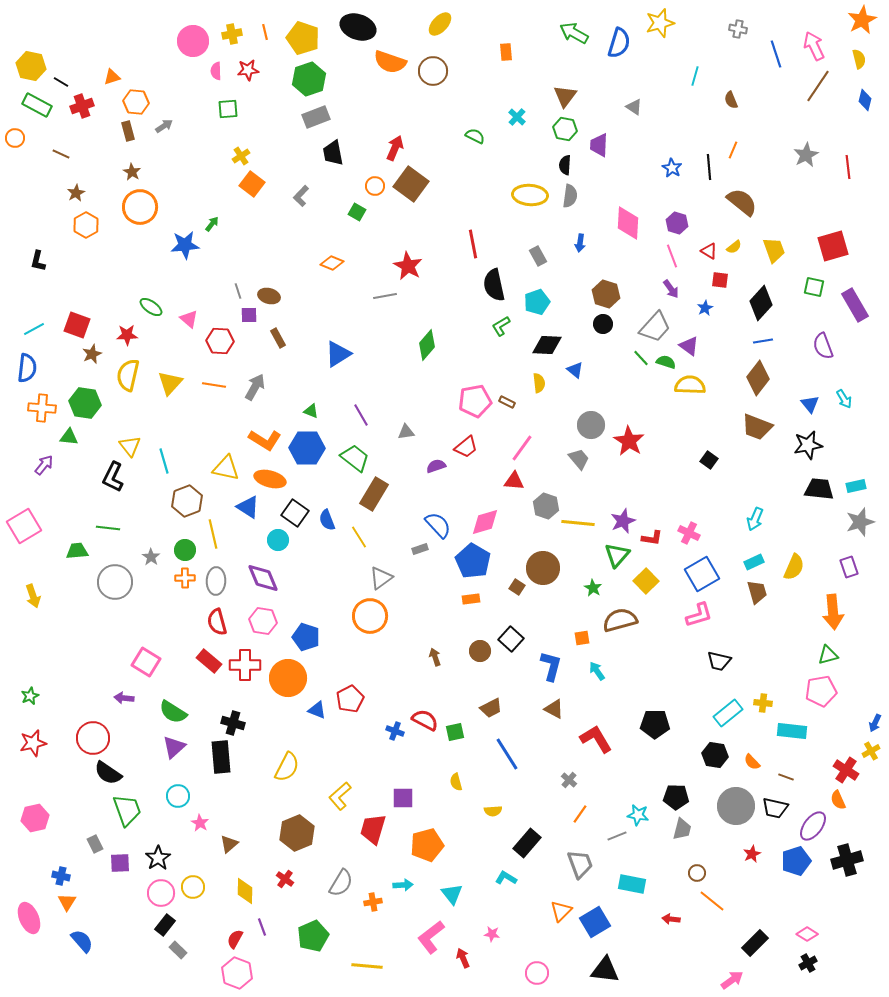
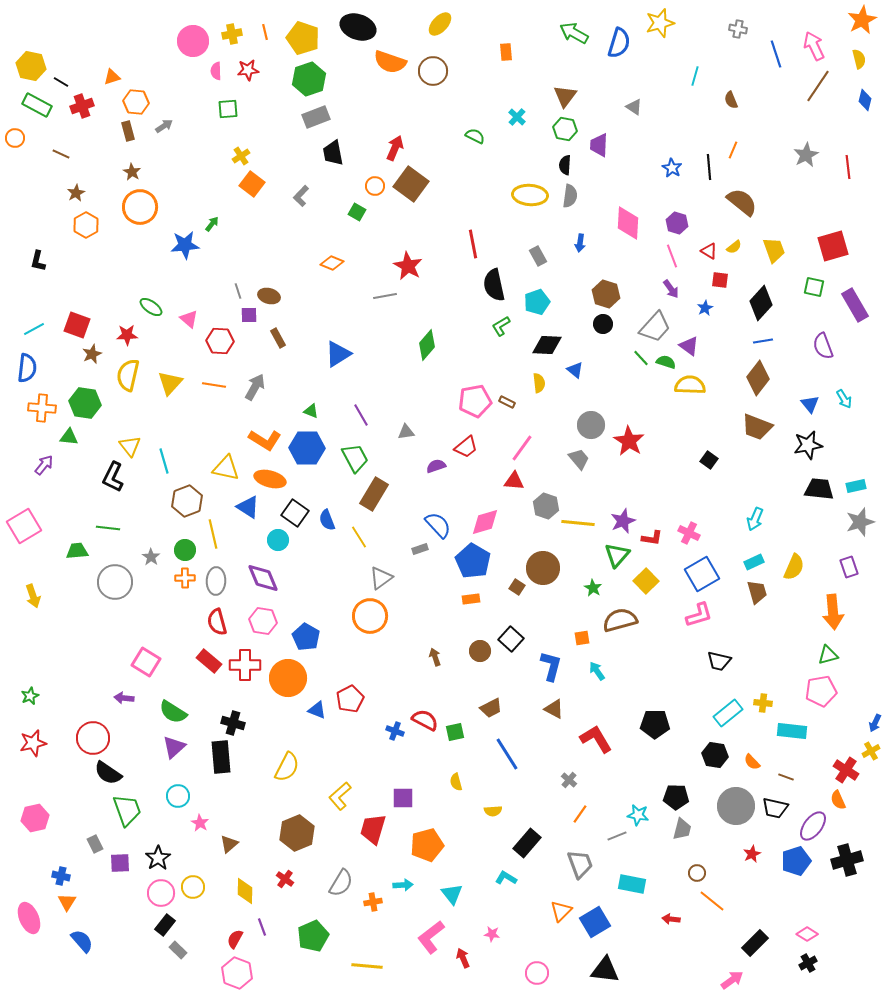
green trapezoid at (355, 458): rotated 24 degrees clockwise
blue pentagon at (306, 637): rotated 12 degrees clockwise
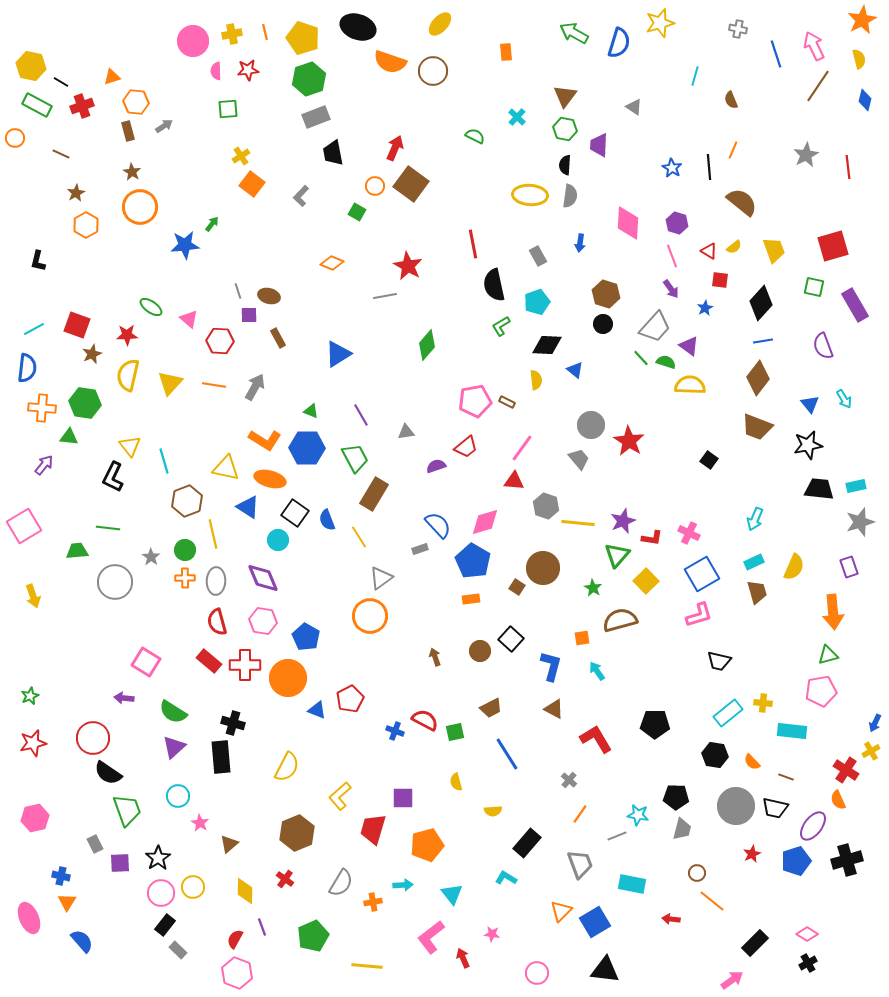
yellow semicircle at (539, 383): moved 3 px left, 3 px up
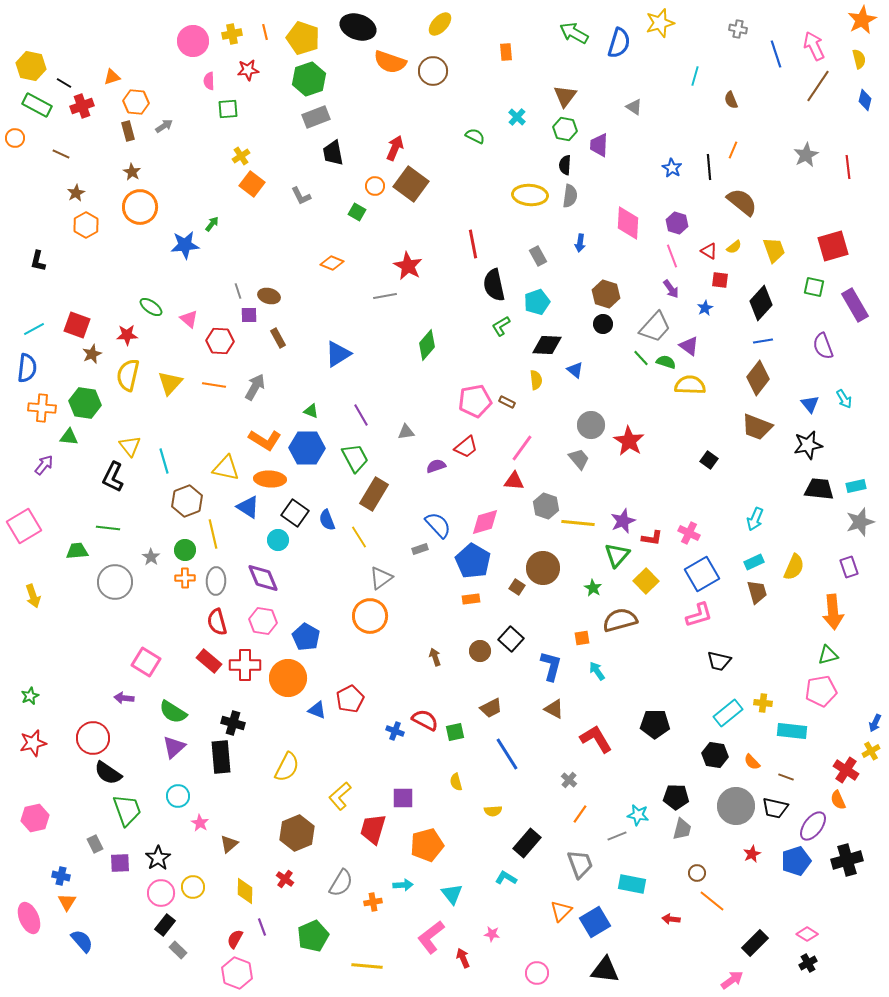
pink semicircle at (216, 71): moved 7 px left, 10 px down
black line at (61, 82): moved 3 px right, 1 px down
gray L-shape at (301, 196): rotated 70 degrees counterclockwise
orange ellipse at (270, 479): rotated 12 degrees counterclockwise
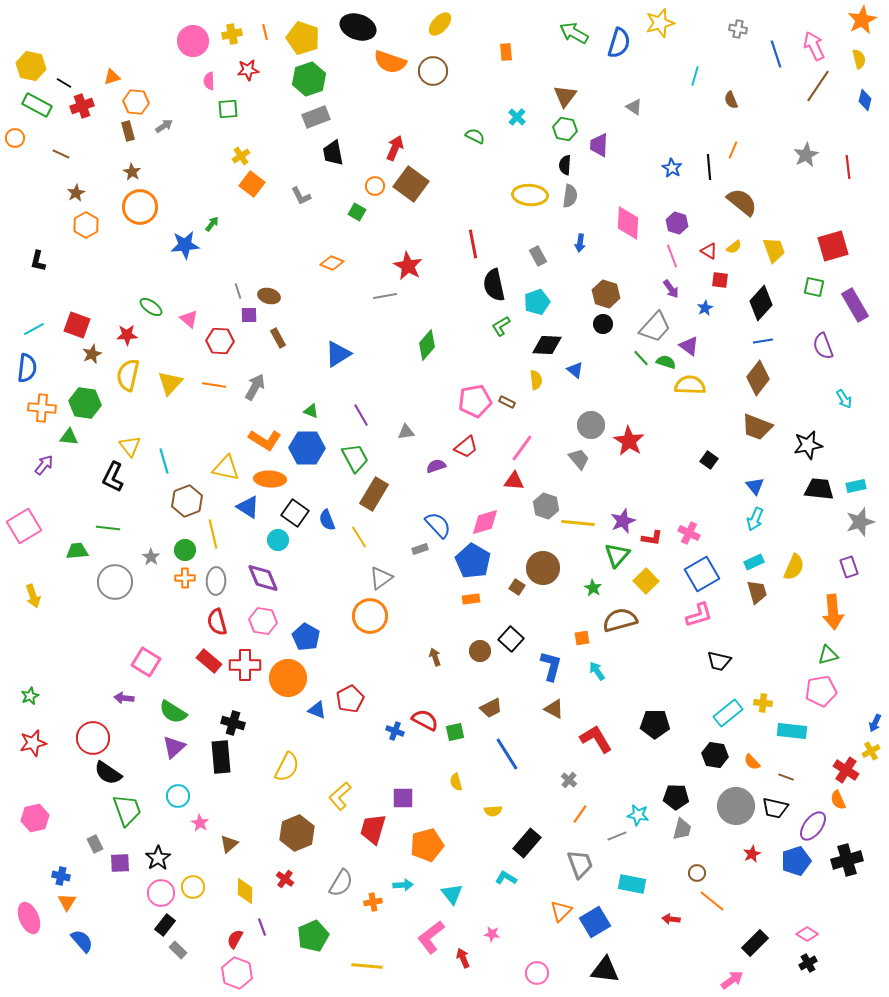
blue triangle at (810, 404): moved 55 px left, 82 px down
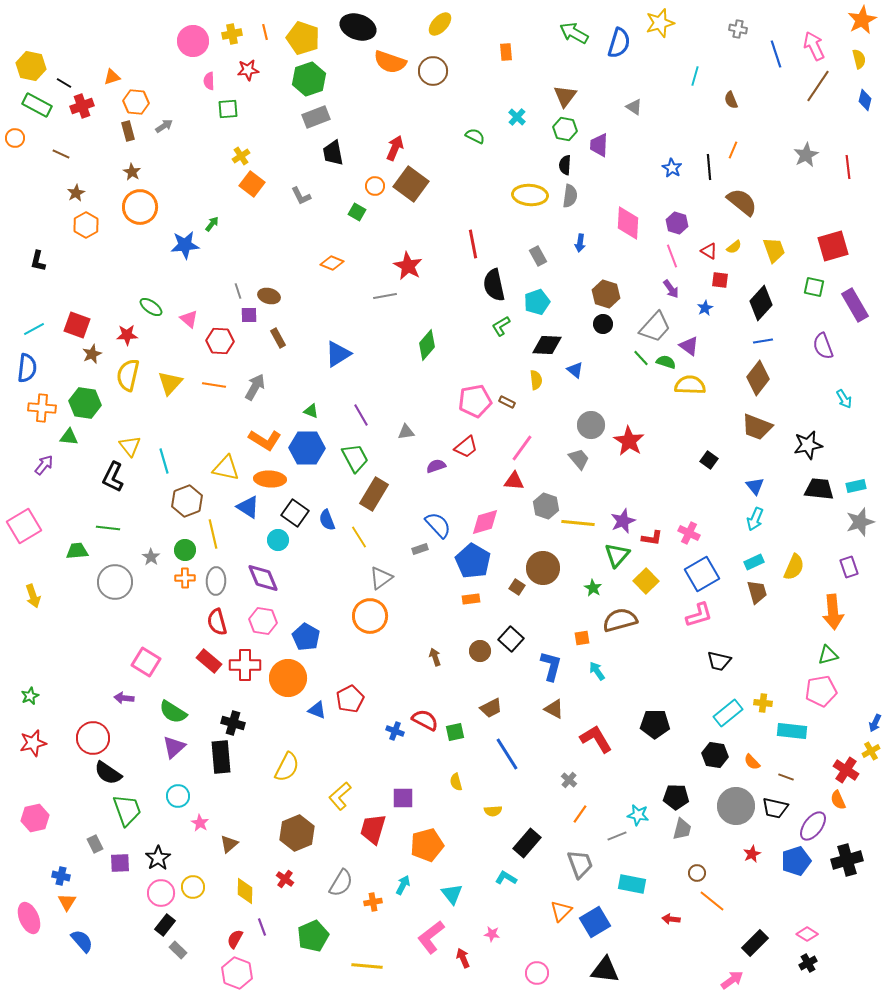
cyan arrow at (403, 885): rotated 60 degrees counterclockwise
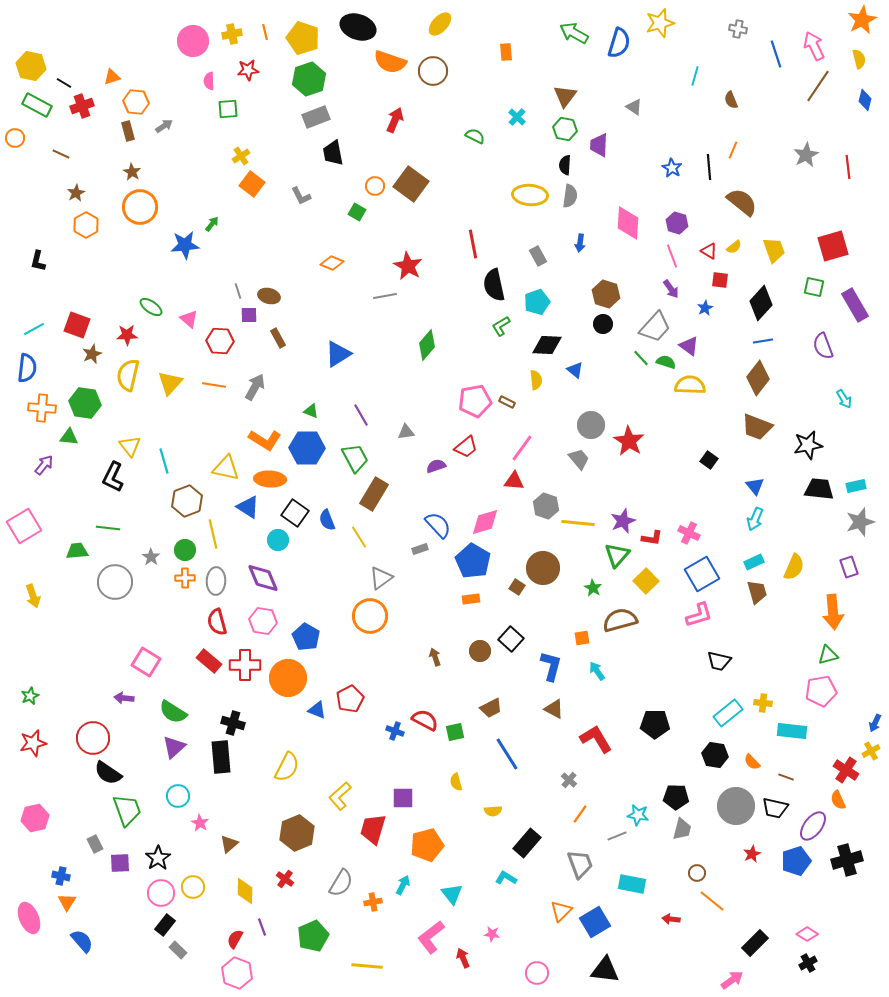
red arrow at (395, 148): moved 28 px up
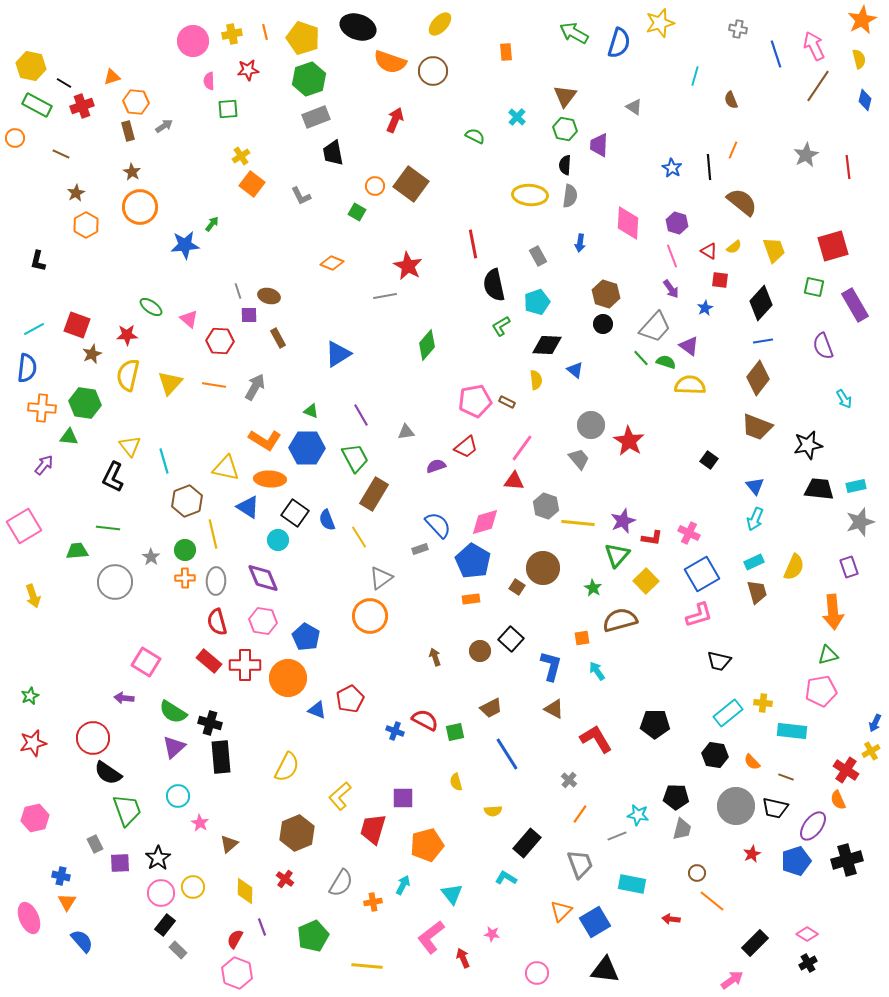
black cross at (233, 723): moved 23 px left
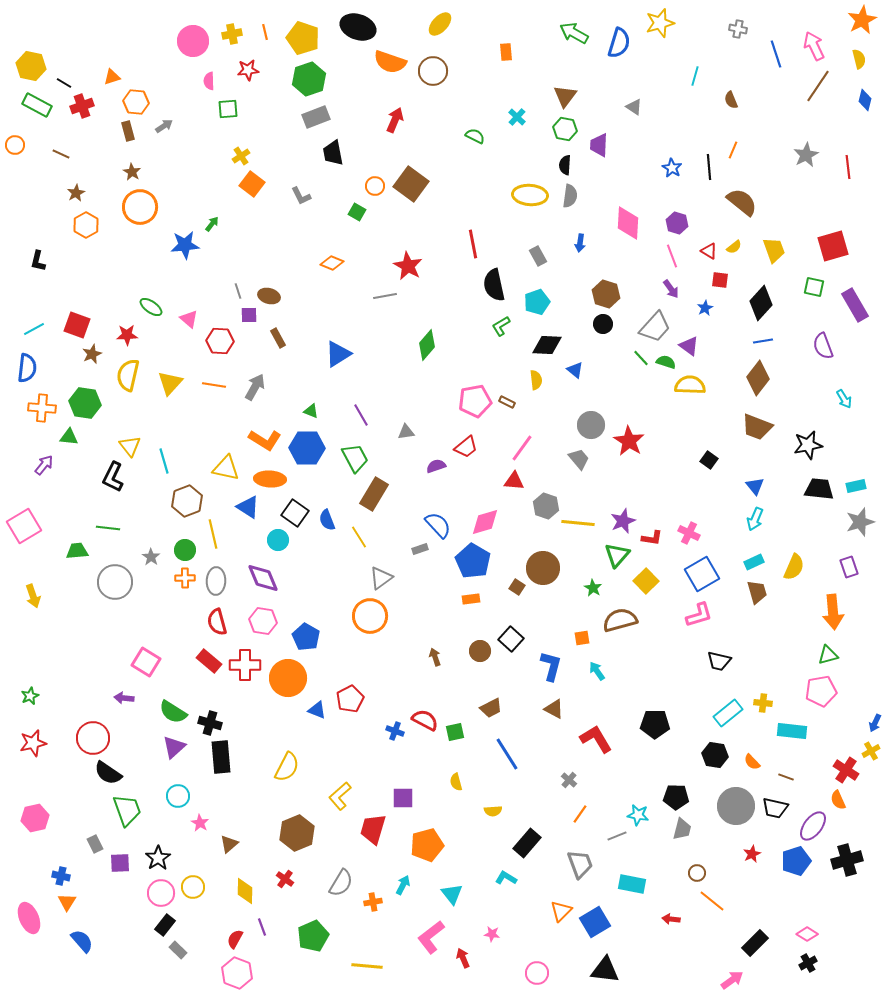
orange circle at (15, 138): moved 7 px down
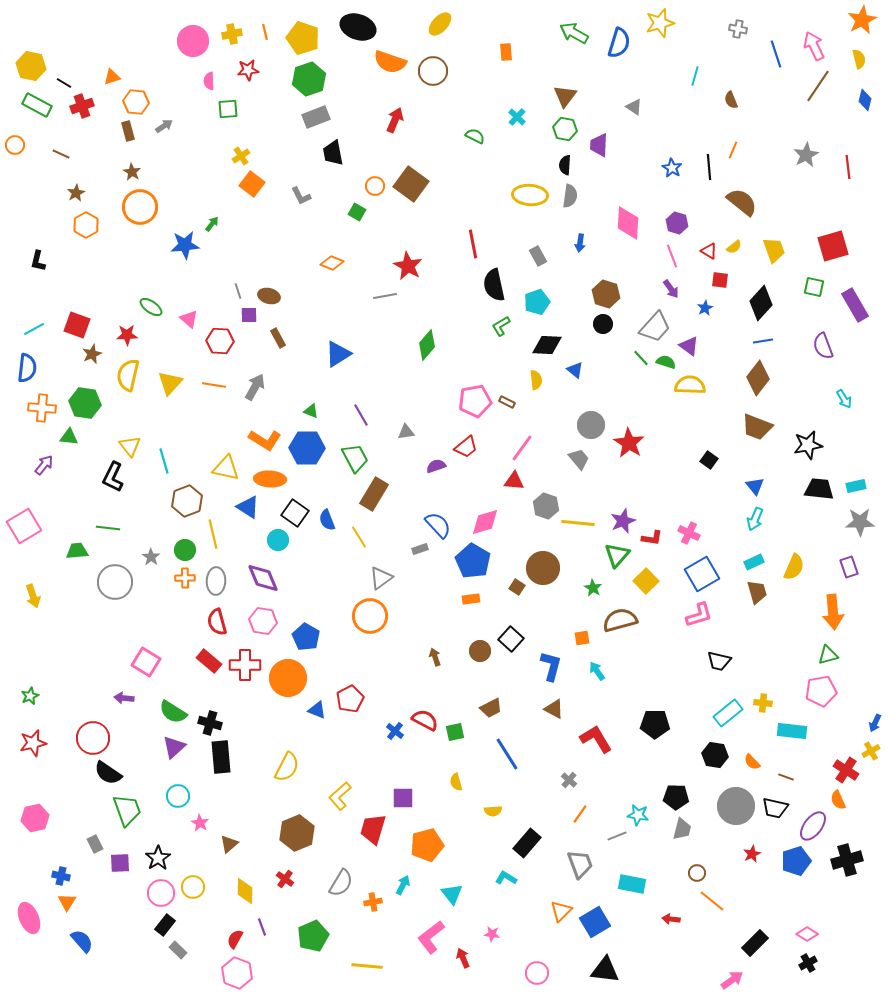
red star at (629, 441): moved 2 px down
gray star at (860, 522): rotated 16 degrees clockwise
blue cross at (395, 731): rotated 18 degrees clockwise
